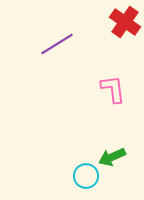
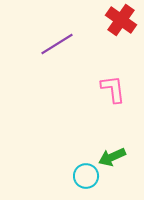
red cross: moved 4 px left, 2 px up
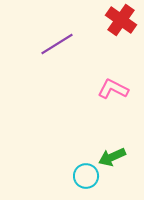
pink L-shape: rotated 56 degrees counterclockwise
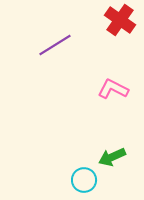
red cross: moved 1 px left
purple line: moved 2 px left, 1 px down
cyan circle: moved 2 px left, 4 px down
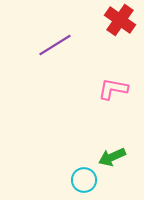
pink L-shape: rotated 16 degrees counterclockwise
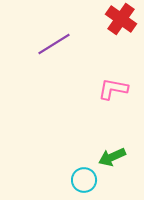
red cross: moved 1 px right, 1 px up
purple line: moved 1 px left, 1 px up
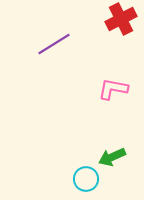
red cross: rotated 28 degrees clockwise
cyan circle: moved 2 px right, 1 px up
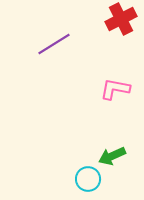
pink L-shape: moved 2 px right
green arrow: moved 1 px up
cyan circle: moved 2 px right
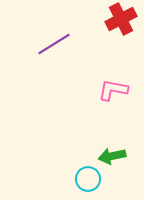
pink L-shape: moved 2 px left, 1 px down
green arrow: rotated 12 degrees clockwise
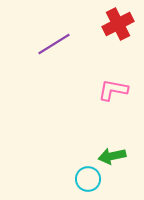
red cross: moved 3 px left, 5 px down
